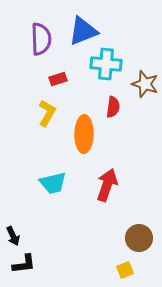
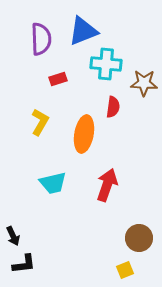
brown star: moved 1 px left, 1 px up; rotated 16 degrees counterclockwise
yellow L-shape: moved 7 px left, 9 px down
orange ellipse: rotated 9 degrees clockwise
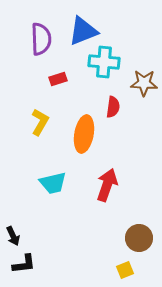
cyan cross: moved 2 px left, 2 px up
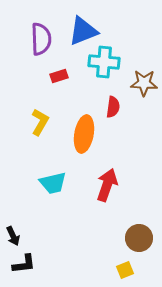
red rectangle: moved 1 px right, 3 px up
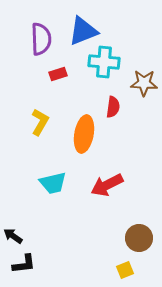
red rectangle: moved 1 px left, 2 px up
red arrow: rotated 136 degrees counterclockwise
black arrow: rotated 150 degrees clockwise
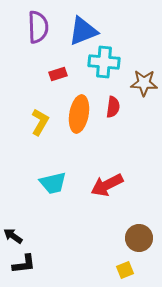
purple semicircle: moved 3 px left, 12 px up
orange ellipse: moved 5 px left, 20 px up
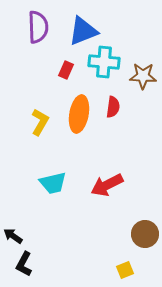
red rectangle: moved 8 px right, 4 px up; rotated 48 degrees counterclockwise
brown star: moved 1 px left, 7 px up
brown circle: moved 6 px right, 4 px up
black L-shape: rotated 125 degrees clockwise
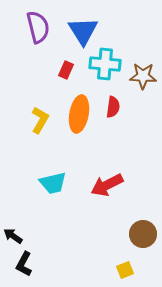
purple semicircle: rotated 12 degrees counterclockwise
blue triangle: rotated 40 degrees counterclockwise
cyan cross: moved 1 px right, 2 px down
yellow L-shape: moved 2 px up
brown circle: moved 2 px left
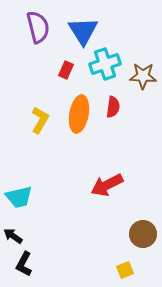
cyan cross: rotated 24 degrees counterclockwise
cyan trapezoid: moved 34 px left, 14 px down
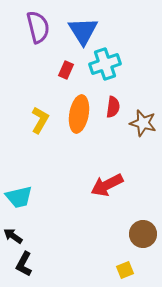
brown star: moved 47 px down; rotated 12 degrees clockwise
